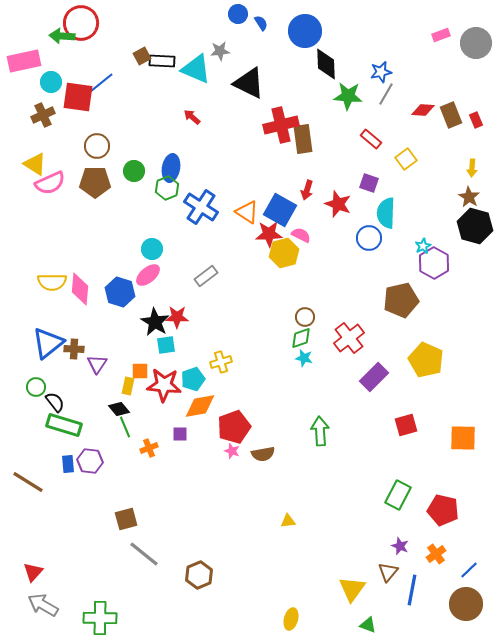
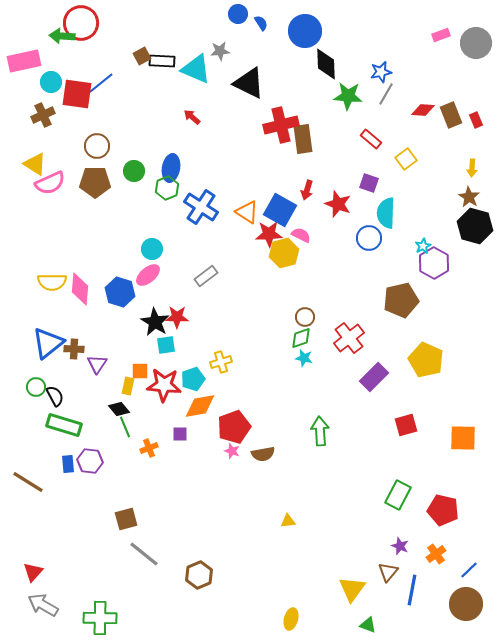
red square at (78, 97): moved 1 px left, 3 px up
black semicircle at (55, 402): moved 6 px up; rotated 10 degrees clockwise
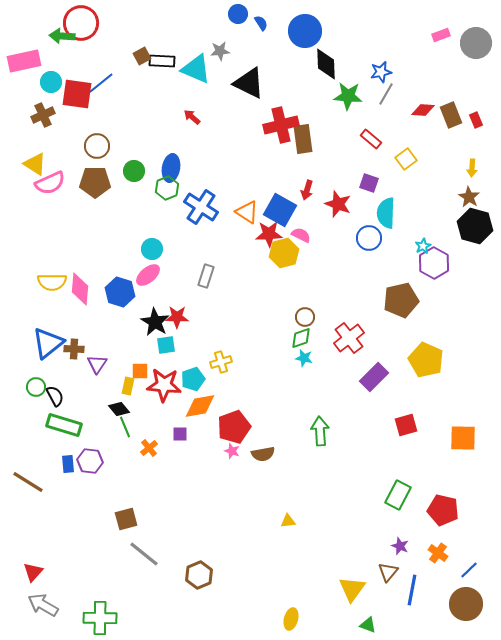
gray rectangle at (206, 276): rotated 35 degrees counterclockwise
orange cross at (149, 448): rotated 18 degrees counterclockwise
orange cross at (436, 554): moved 2 px right, 1 px up; rotated 18 degrees counterclockwise
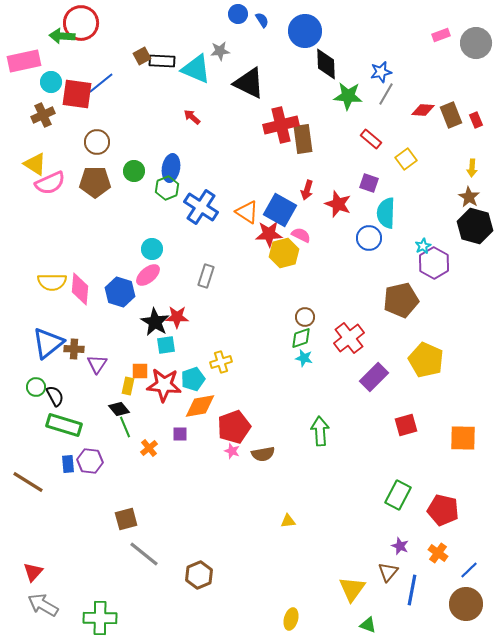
blue semicircle at (261, 23): moved 1 px right, 3 px up
brown circle at (97, 146): moved 4 px up
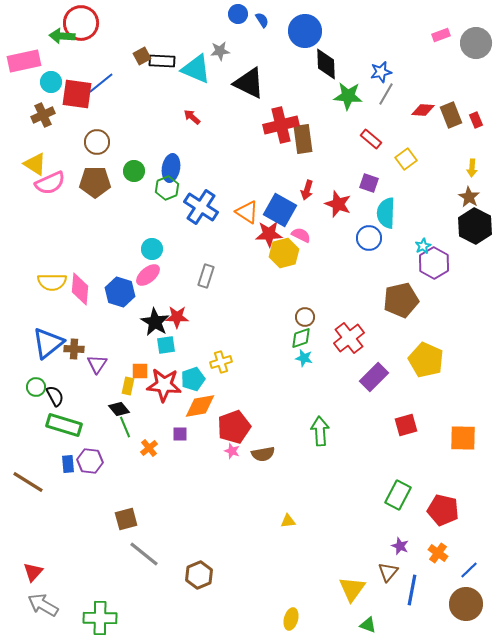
black hexagon at (475, 226): rotated 12 degrees clockwise
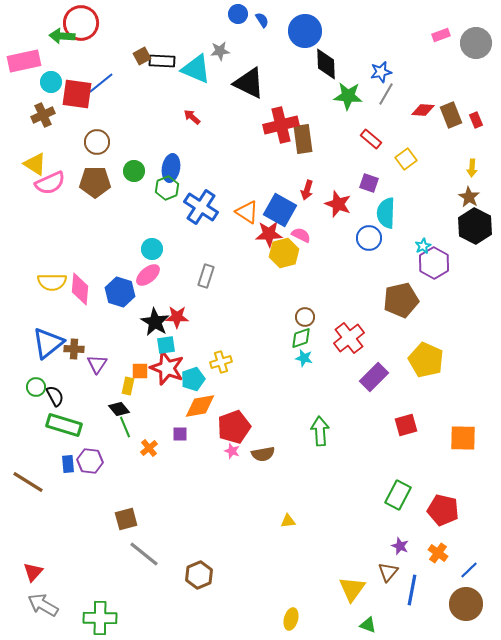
red star at (164, 385): moved 3 px right, 17 px up; rotated 16 degrees clockwise
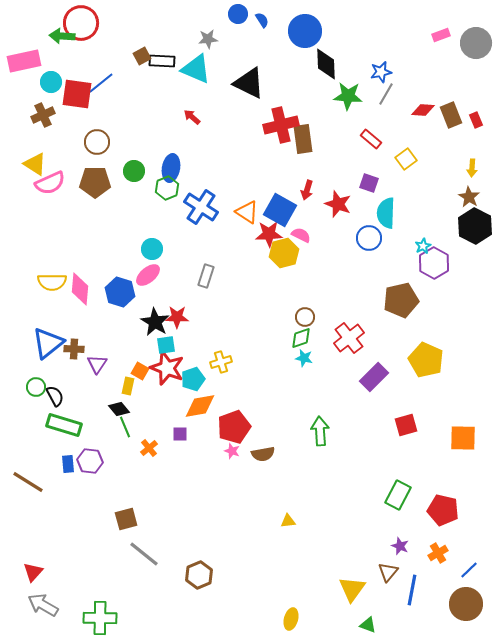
gray star at (220, 51): moved 12 px left, 12 px up
orange square at (140, 371): rotated 30 degrees clockwise
orange cross at (438, 553): rotated 24 degrees clockwise
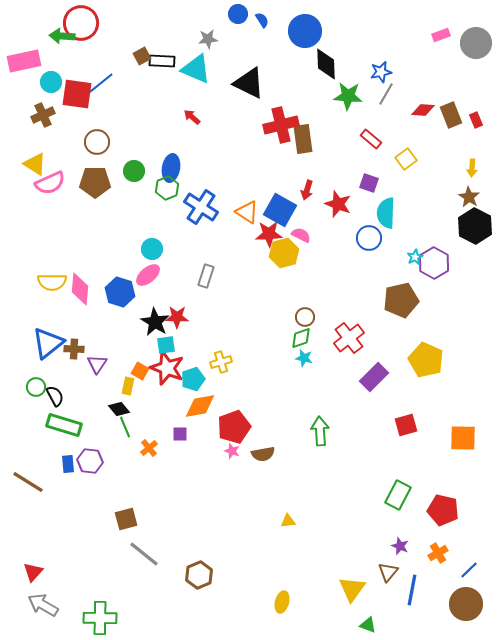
cyan star at (423, 246): moved 8 px left, 11 px down
yellow ellipse at (291, 619): moved 9 px left, 17 px up
